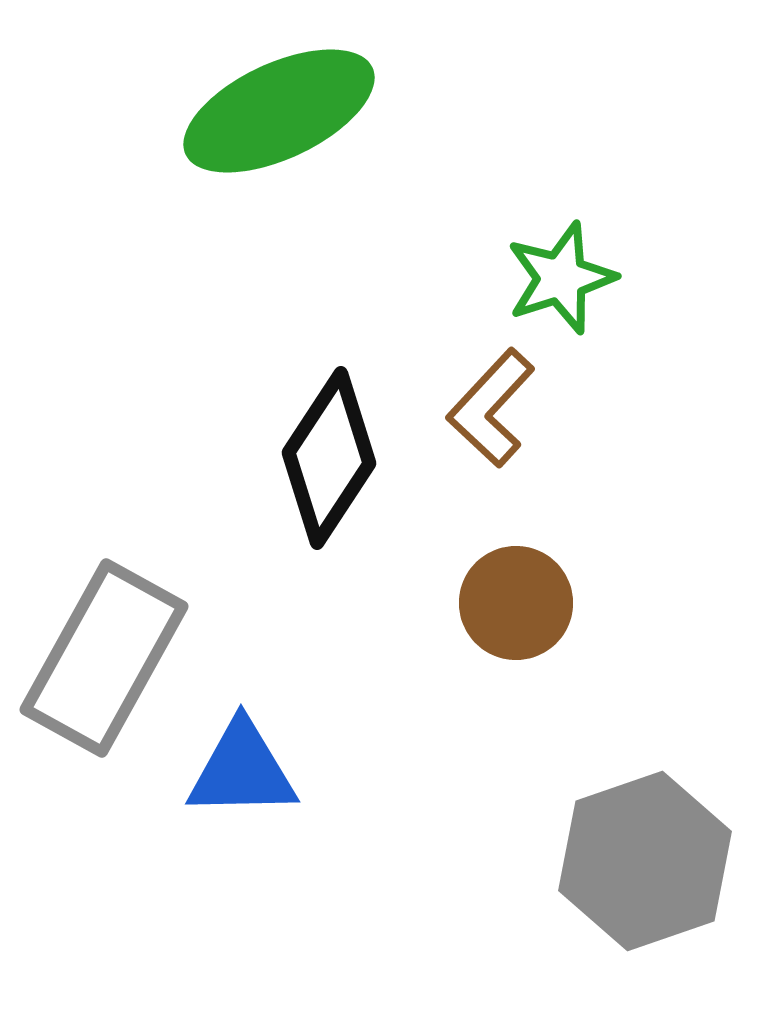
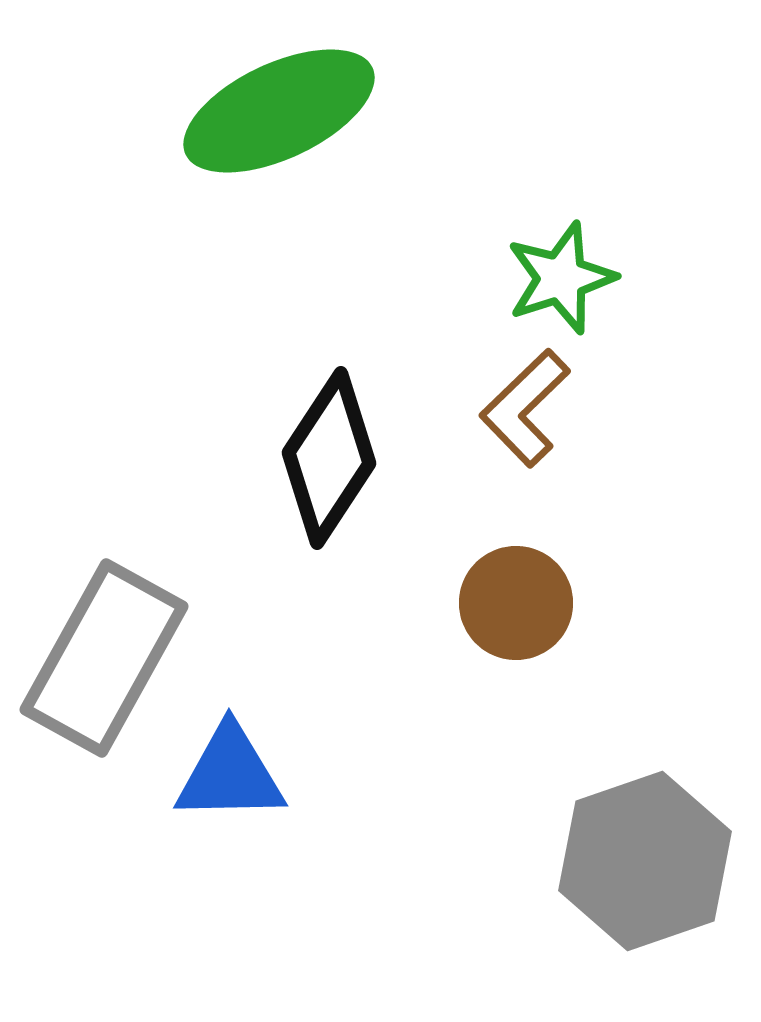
brown L-shape: moved 34 px right; rotated 3 degrees clockwise
blue triangle: moved 12 px left, 4 px down
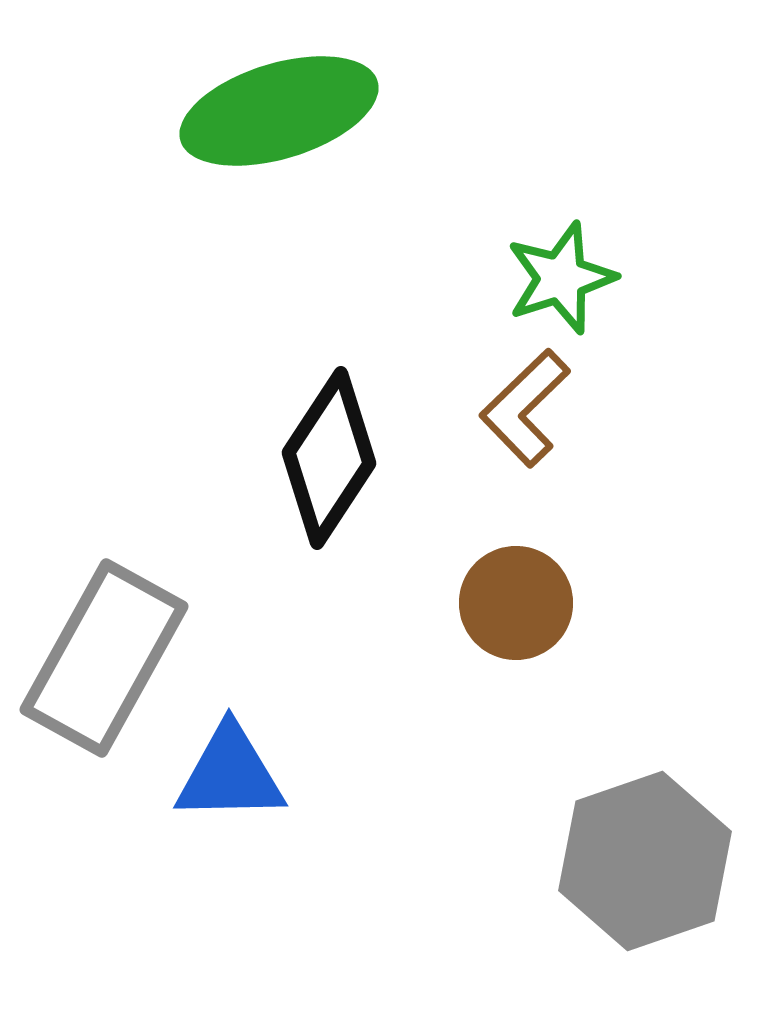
green ellipse: rotated 8 degrees clockwise
